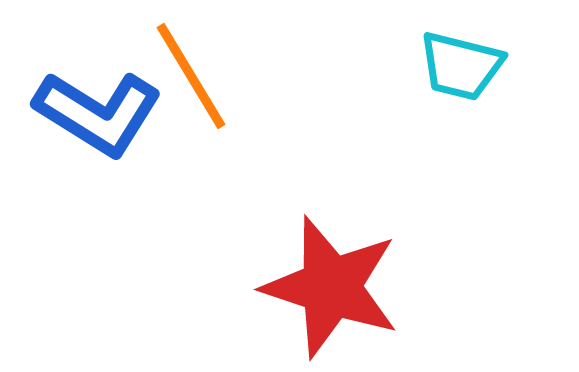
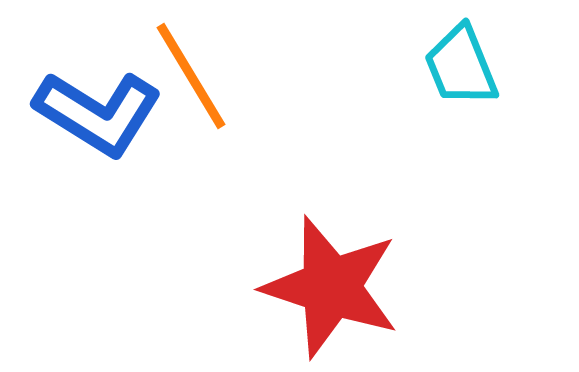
cyan trapezoid: rotated 54 degrees clockwise
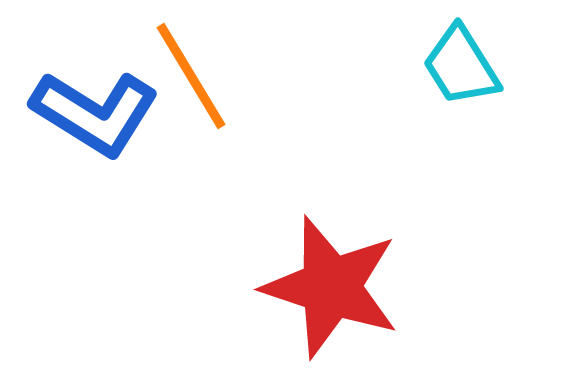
cyan trapezoid: rotated 10 degrees counterclockwise
blue L-shape: moved 3 px left
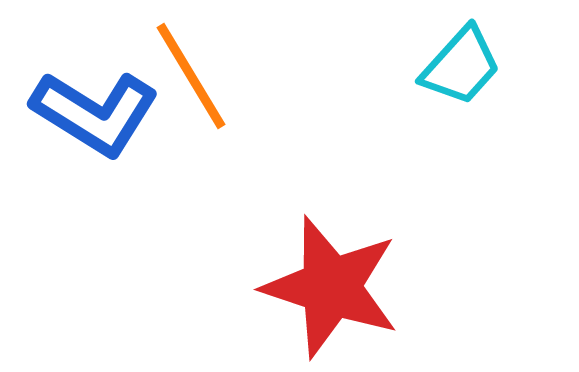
cyan trapezoid: rotated 106 degrees counterclockwise
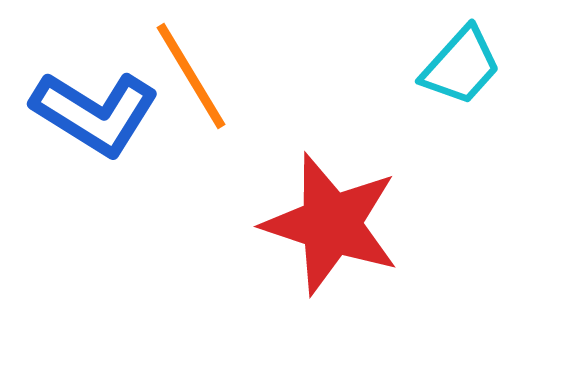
red star: moved 63 px up
